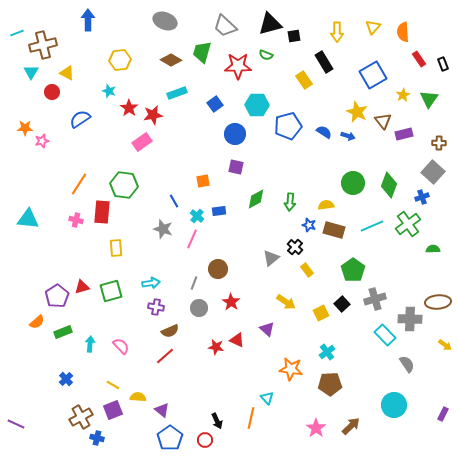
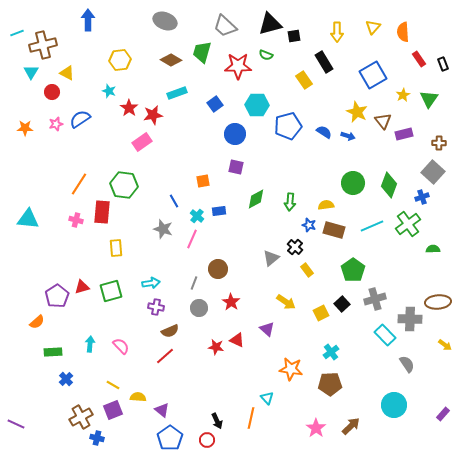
pink star at (42, 141): moved 14 px right, 17 px up
green rectangle at (63, 332): moved 10 px left, 20 px down; rotated 18 degrees clockwise
cyan cross at (327, 352): moved 4 px right
purple rectangle at (443, 414): rotated 16 degrees clockwise
red circle at (205, 440): moved 2 px right
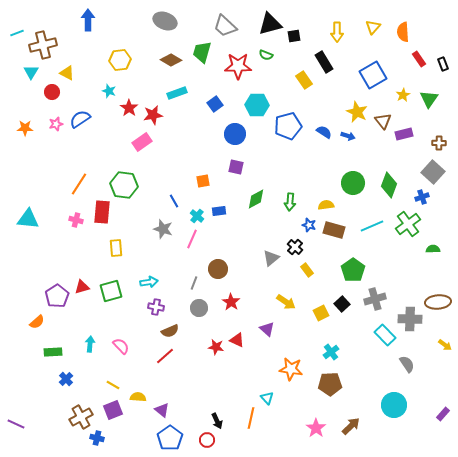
cyan arrow at (151, 283): moved 2 px left, 1 px up
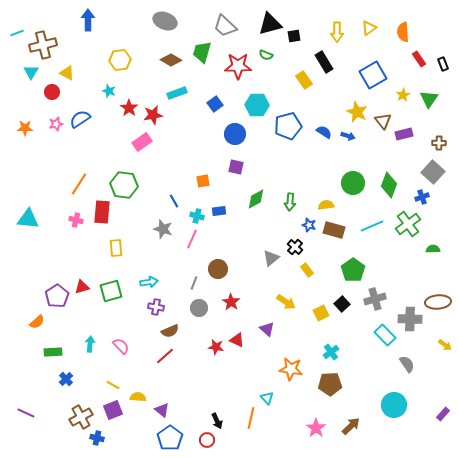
yellow triangle at (373, 27): moved 4 px left, 1 px down; rotated 14 degrees clockwise
cyan cross at (197, 216): rotated 24 degrees counterclockwise
purple line at (16, 424): moved 10 px right, 11 px up
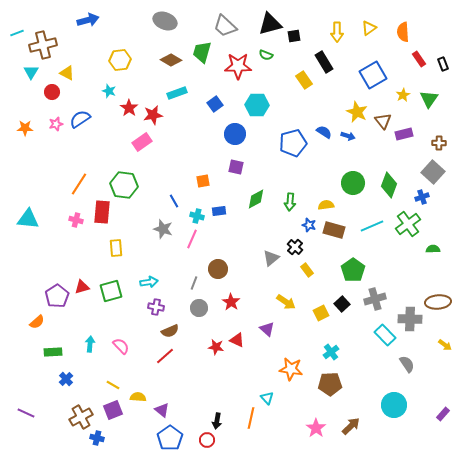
blue arrow at (88, 20): rotated 75 degrees clockwise
blue pentagon at (288, 126): moved 5 px right, 17 px down
black arrow at (217, 421): rotated 35 degrees clockwise
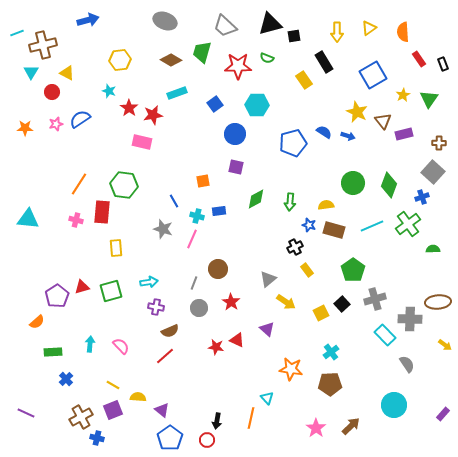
green semicircle at (266, 55): moved 1 px right, 3 px down
pink rectangle at (142, 142): rotated 48 degrees clockwise
black cross at (295, 247): rotated 21 degrees clockwise
gray triangle at (271, 258): moved 3 px left, 21 px down
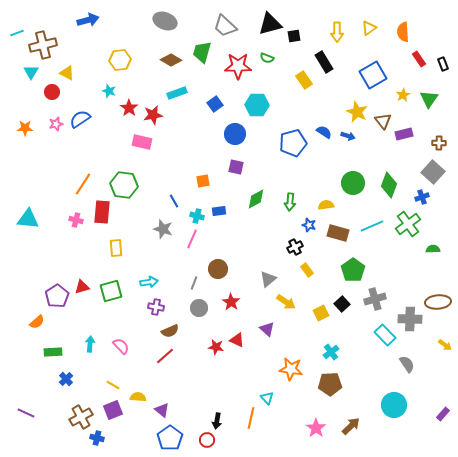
orange line at (79, 184): moved 4 px right
brown rectangle at (334, 230): moved 4 px right, 3 px down
